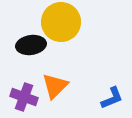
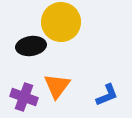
black ellipse: moved 1 px down
orange triangle: moved 2 px right; rotated 8 degrees counterclockwise
blue L-shape: moved 5 px left, 3 px up
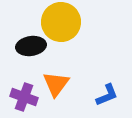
orange triangle: moved 1 px left, 2 px up
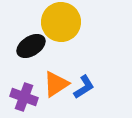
black ellipse: rotated 24 degrees counterclockwise
orange triangle: rotated 20 degrees clockwise
blue L-shape: moved 23 px left, 8 px up; rotated 10 degrees counterclockwise
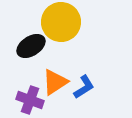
orange triangle: moved 1 px left, 2 px up
purple cross: moved 6 px right, 3 px down
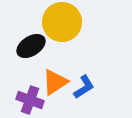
yellow circle: moved 1 px right
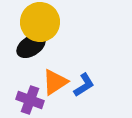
yellow circle: moved 22 px left
blue L-shape: moved 2 px up
